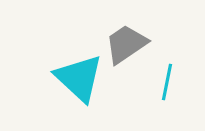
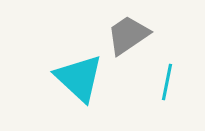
gray trapezoid: moved 2 px right, 9 px up
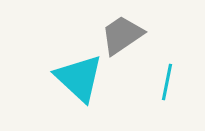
gray trapezoid: moved 6 px left
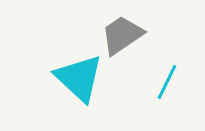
cyan line: rotated 15 degrees clockwise
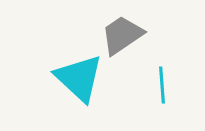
cyan line: moved 5 px left, 3 px down; rotated 30 degrees counterclockwise
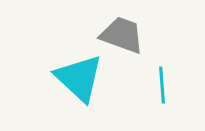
gray trapezoid: rotated 54 degrees clockwise
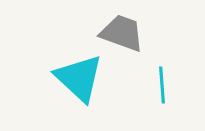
gray trapezoid: moved 2 px up
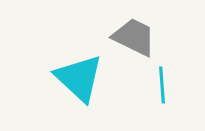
gray trapezoid: moved 12 px right, 4 px down; rotated 6 degrees clockwise
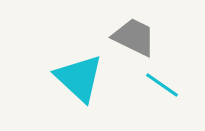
cyan line: rotated 51 degrees counterclockwise
